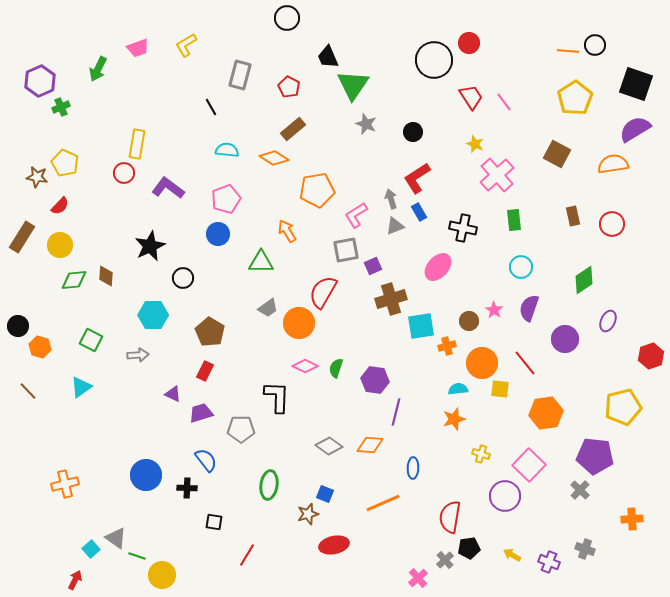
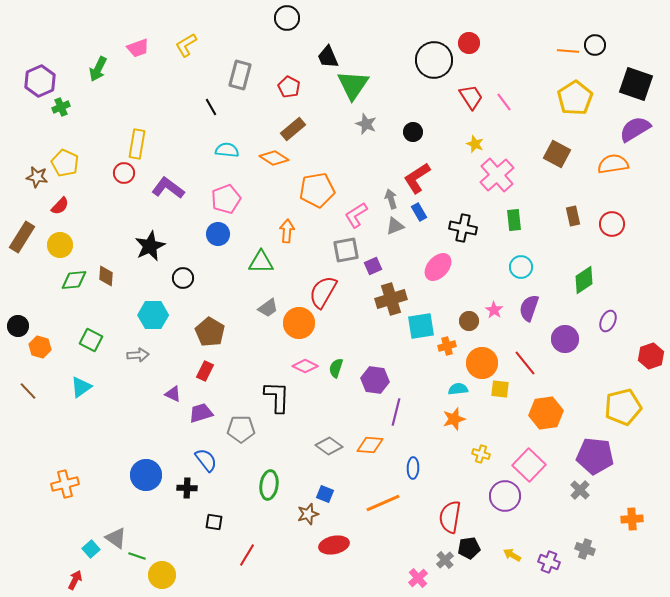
orange arrow at (287, 231): rotated 35 degrees clockwise
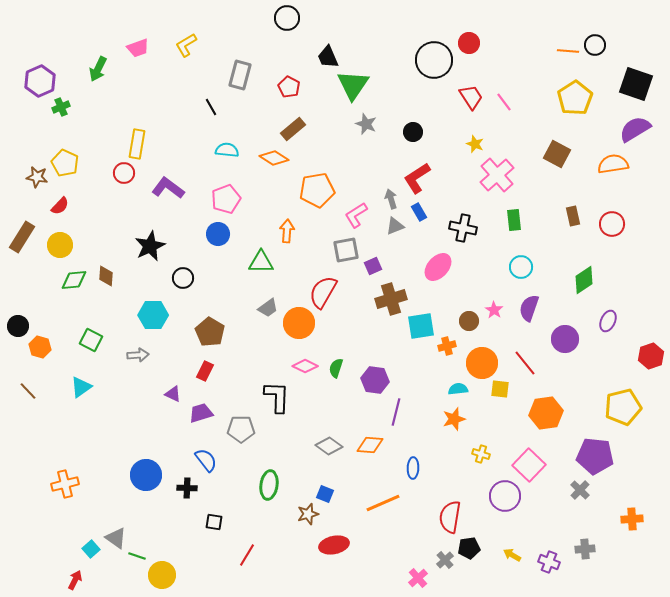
gray cross at (585, 549): rotated 24 degrees counterclockwise
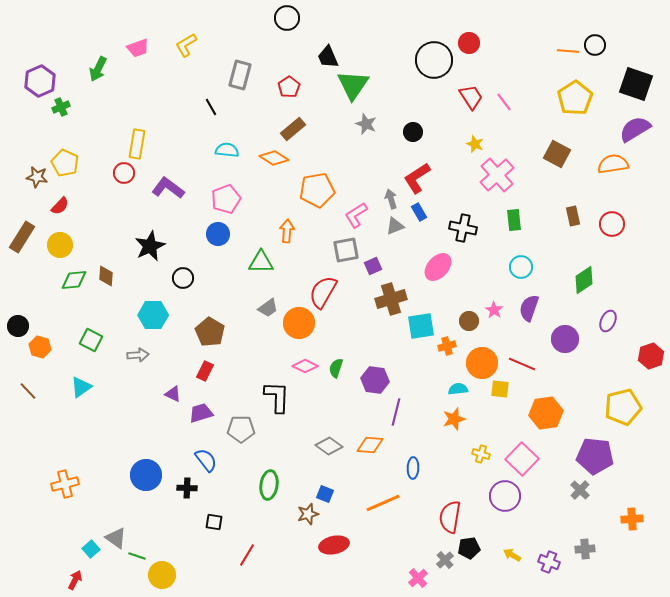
red pentagon at (289, 87): rotated 10 degrees clockwise
red line at (525, 363): moved 3 px left, 1 px down; rotated 28 degrees counterclockwise
pink square at (529, 465): moved 7 px left, 6 px up
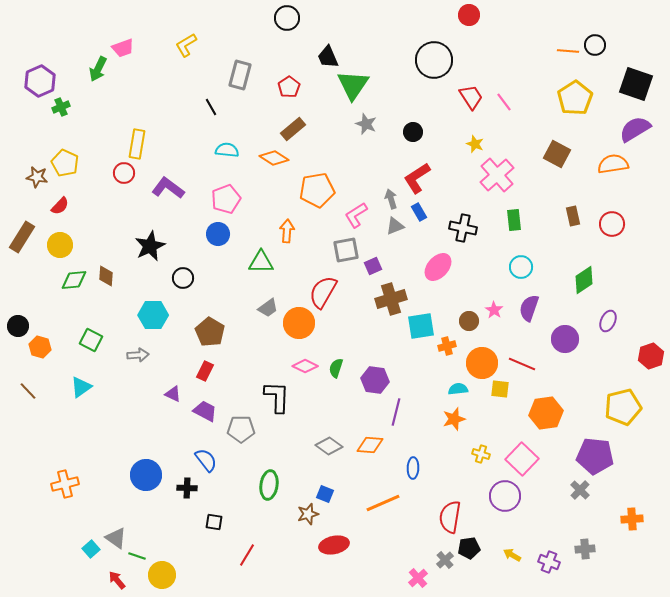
red circle at (469, 43): moved 28 px up
pink trapezoid at (138, 48): moved 15 px left
purple trapezoid at (201, 413): moved 4 px right, 2 px up; rotated 45 degrees clockwise
red arrow at (75, 580): moved 42 px right; rotated 66 degrees counterclockwise
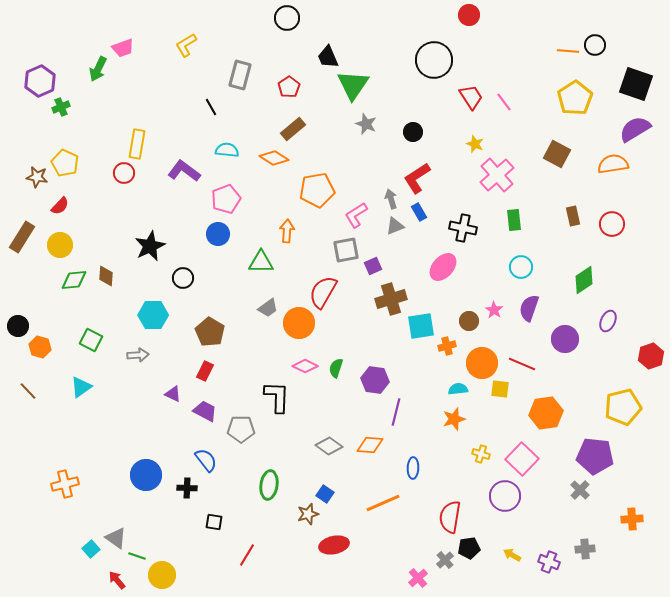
purple L-shape at (168, 188): moved 16 px right, 17 px up
pink ellipse at (438, 267): moved 5 px right
blue square at (325, 494): rotated 12 degrees clockwise
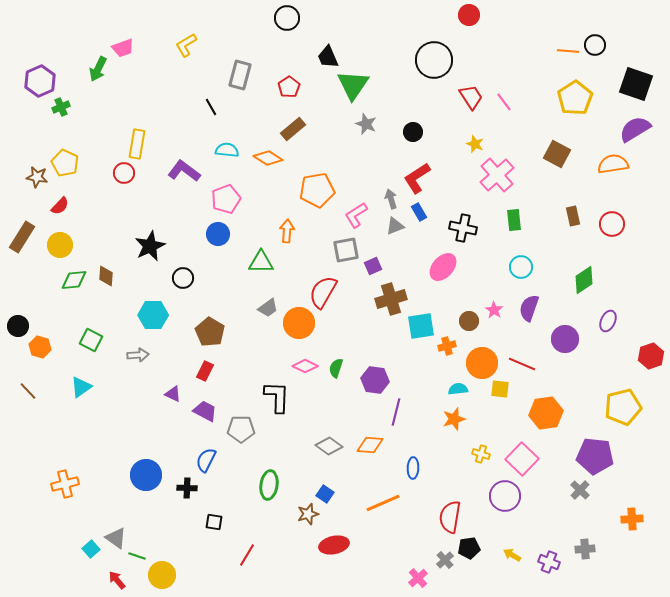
orange diamond at (274, 158): moved 6 px left
blue semicircle at (206, 460): rotated 115 degrees counterclockwise
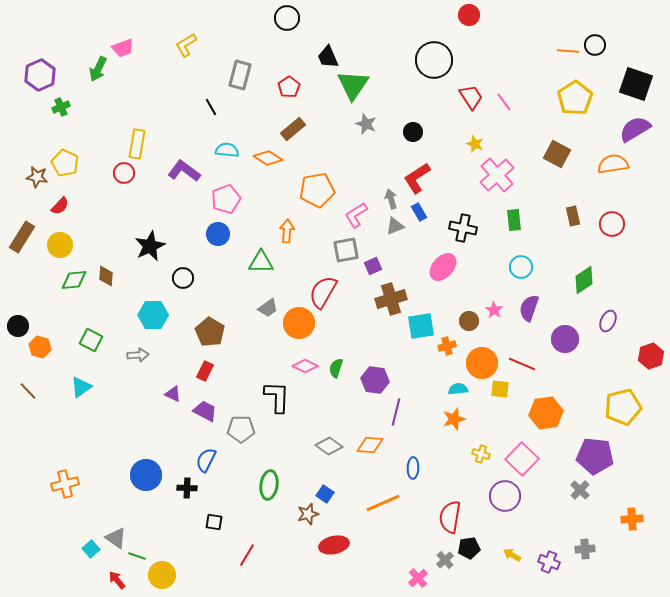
purple hexagon at (40, 81): moved 6 px up
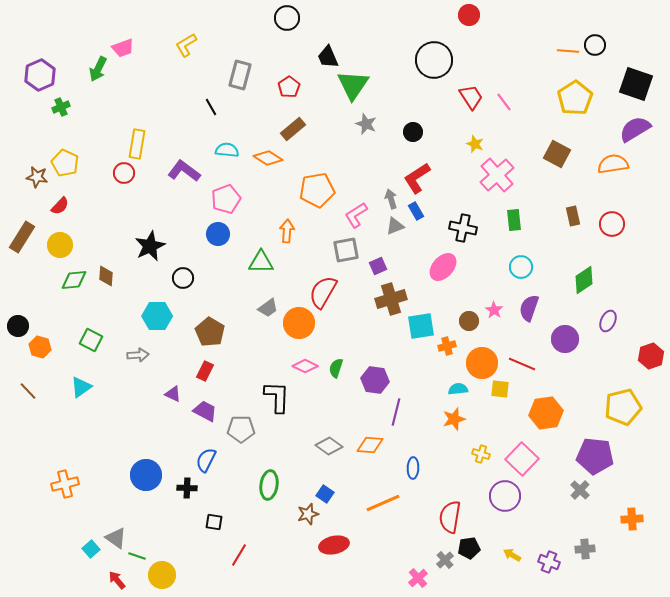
blue rectangle at (419, 212): moved 3 px left, 1 px up
purple square at (373, 266): moved 5 px right
cyan hexagon at (153, 315): moved 4 px right, 1 px down
red line at (247, 555): moved 8 px left
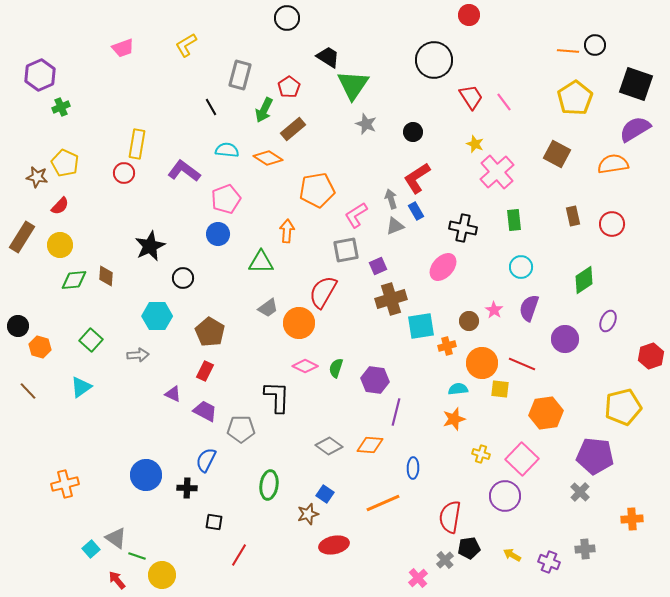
black trapezoid at (328, 57): rotated 145 degrees clockwise
green arrow at (98, 69): moved 166 px right, 41 px down
pink cross at (497, 175): moved 3 px up
green square at (91, 340): rotated 15 degrees clockwise
gray cross at (580, 490): moved 2 px down
